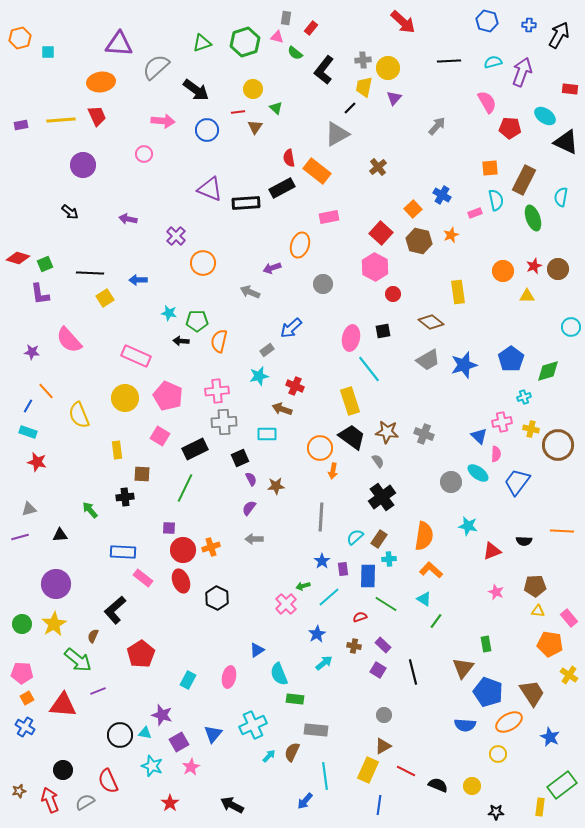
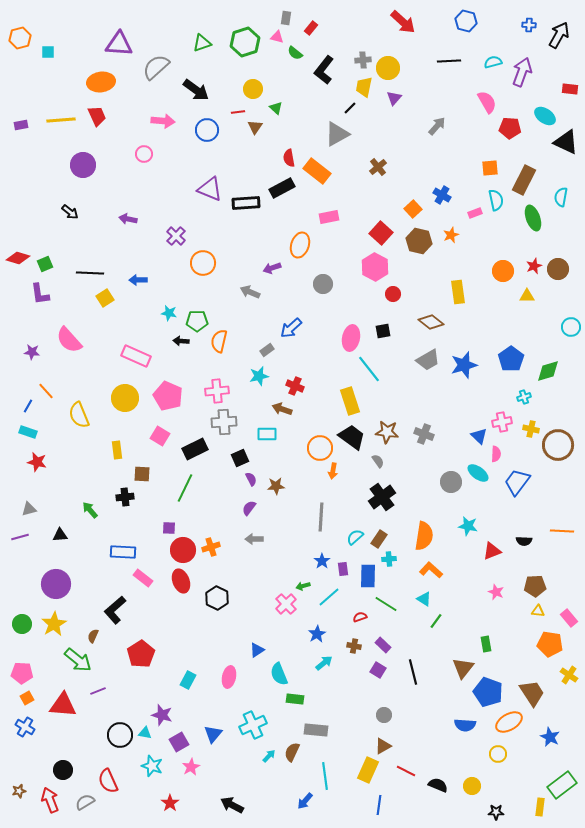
blue hexagon at (487, 21): moved 21 px left
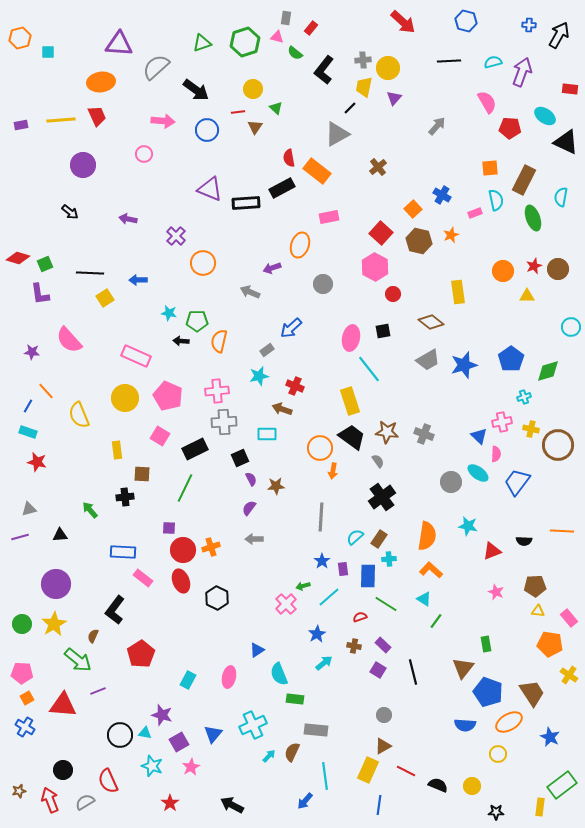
orange semicircle at (424, 536): moved 3 px right
black L-shape at (115, 610): rotated 12 degrees counterclockwise
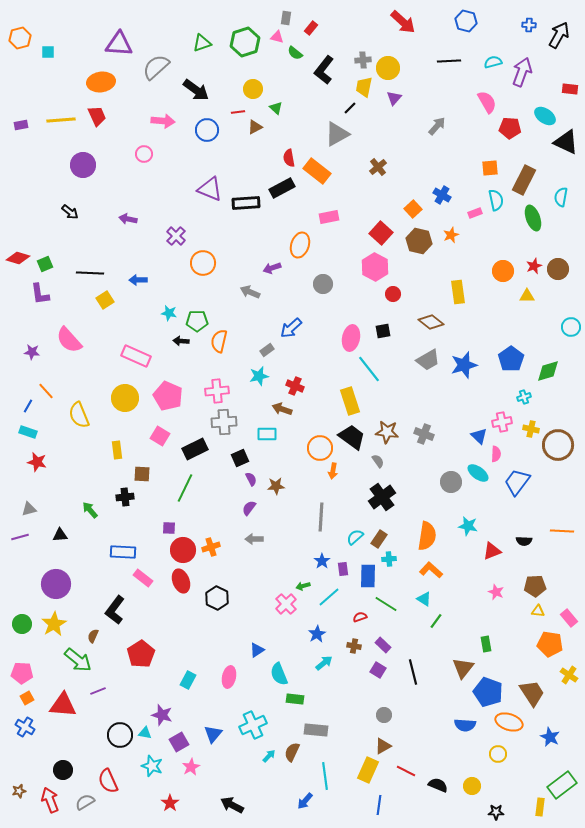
brown triangle at (255, 127): rotated 28 degrees clockwise
yellow square at (105, 298): moved 2 px down
orange ellipse at (509, 722): rotated 48 degrees clockwise
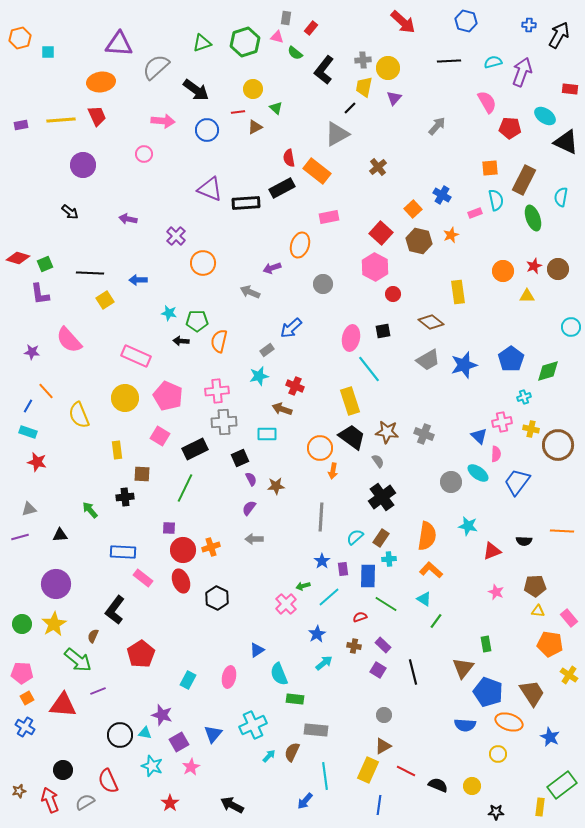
brown rectangle at (379, 539): moved 2 px right, 1 px up
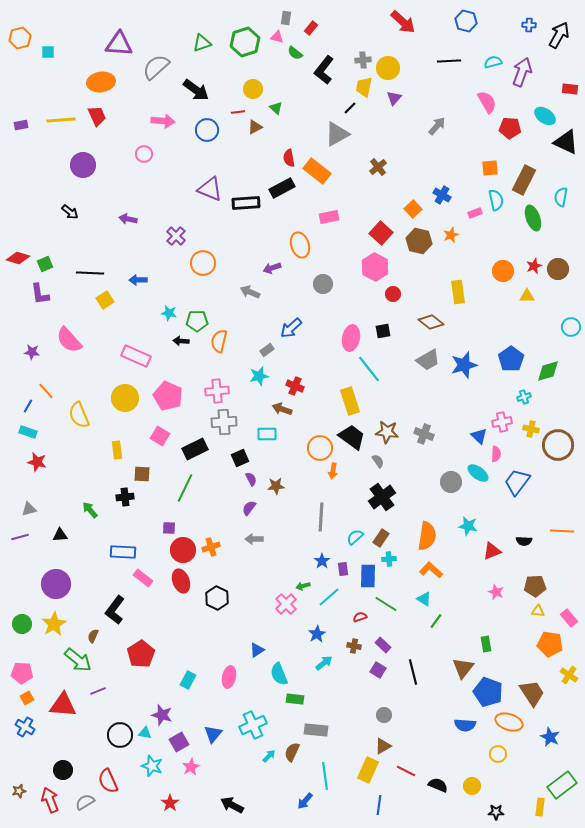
orange ellipse at (300, 245): rotated 35 degrees counterclockwise
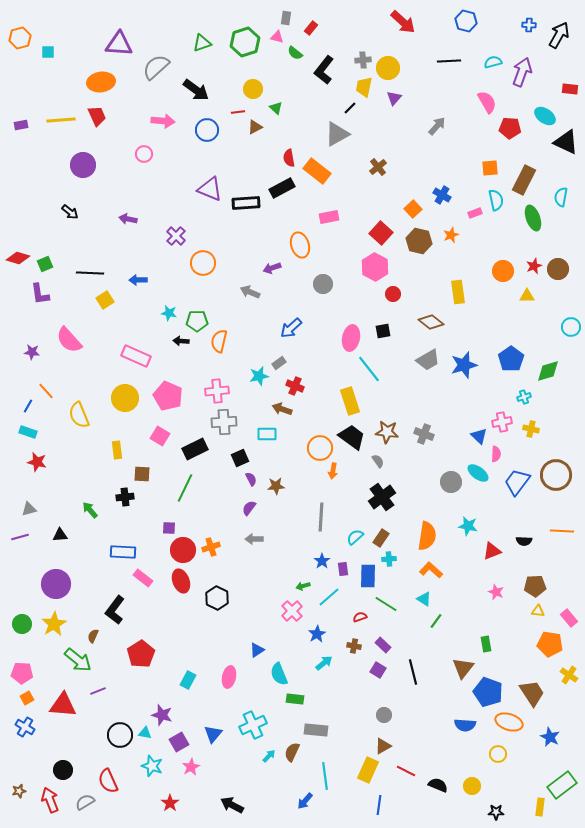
gray rectangle at (267, 350): moved 12 px right, 13 px down
brown circle at (558, 445): moved 2 px left, 30 px down
pink cross at (286, 604): moved 6 px right, 7 px down
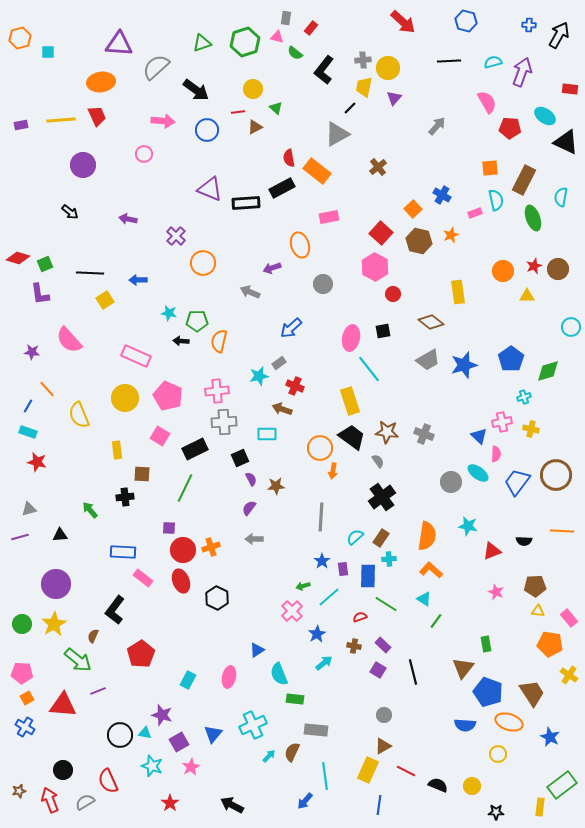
orange line at (46, 391): moved 1 px right, 2 px up
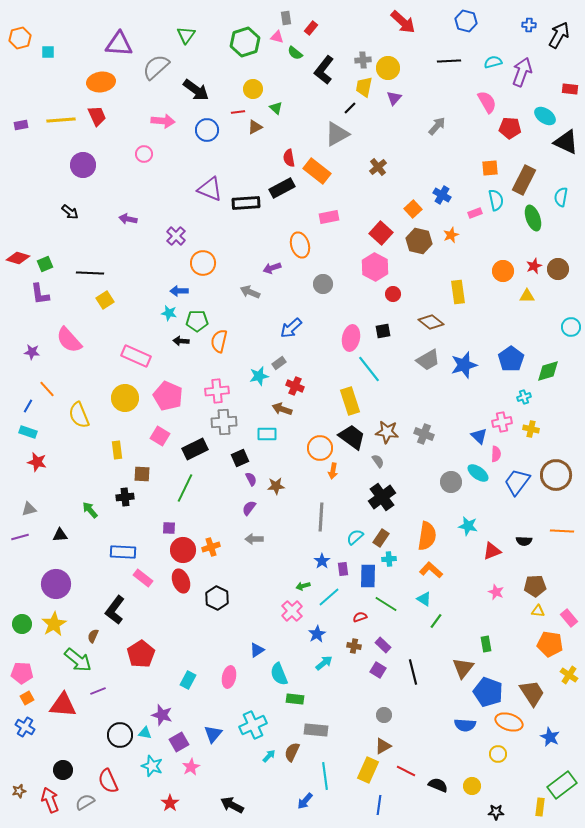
gray rectangle at (286, 18): rotated 16 degrees counterclockwise
green triangle at (202, 43): moved 16 px left, 8 px up; rotated 36 degrees counterclockwise
blue arrow at (138, 280): moved 41 px right, 11 px down
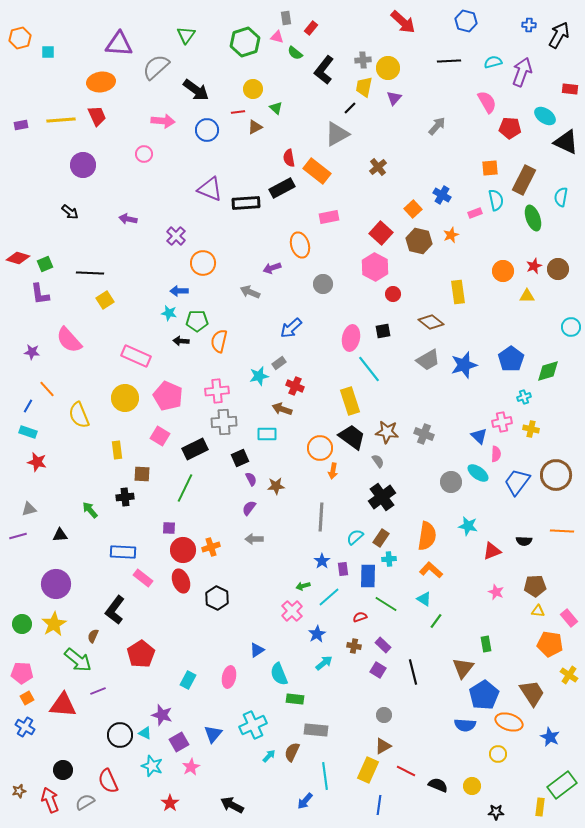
purple line at (20, 537): moved 2 px left, 1 px up
blue pentagon at (488, 692): moved 4 px left, 3 px down; rotated 20 degrees clockwise
cyan triangle at (145, 733): rotated 16 degrees clockwise
